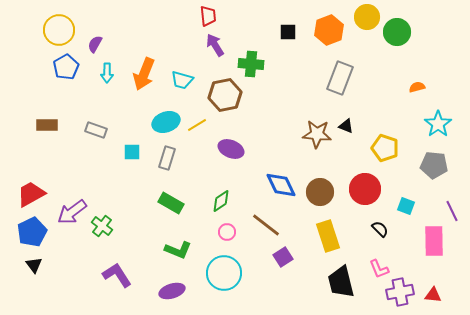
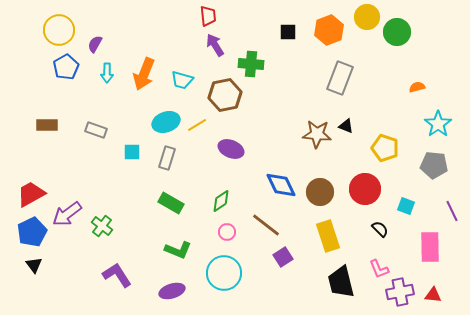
purple arrow at (72, 212): moved 5 px left, 2 px down
pink rectangle at (434, 241): moved 4 px left, 6 px down
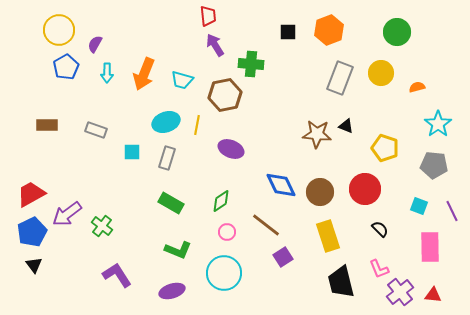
yellow circle at (367, 17): moved 14 px right, 56 px down
yellow line at (197, 125): rotated 48 degrees counterclockwise
cyan square at (406, 206): moved 13 px right
purple cross at (400, 292): rotated 28 degrees counterclockwise
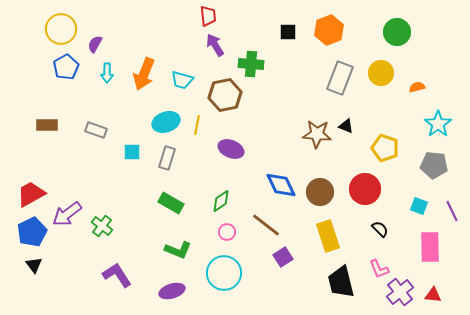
yellow circle at (59, 30): moved 2 px right, 1 px up
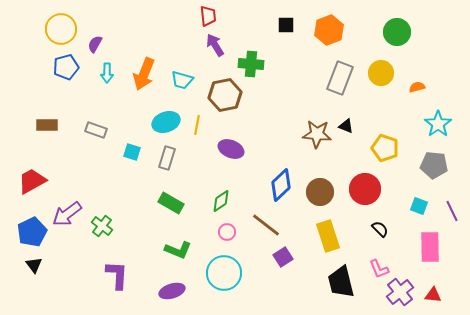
black square at (288, 32): moved 2 px left, 7 px up
blue pentagon at (66, 67): rotated 15 degrees clockwise
cyan square at (132, 152): rotated 18 degrees clockwise
blue diamond at (281, 185): rotated 72 degrees clockwise
red trapezoid at (31, 194): moved 1 px right, 13 px up
purple L-shape at (117, 275): rotated 36 degrees clockwise
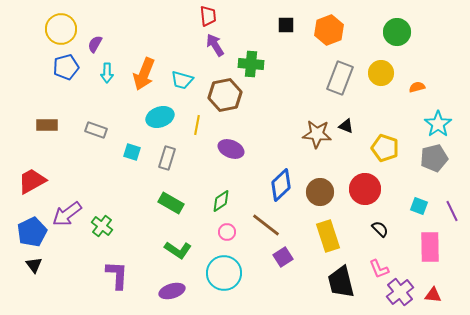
cyan ellipse at (166, 122): moved 6 px left, 5 px up
gray pentagon at (434, 165): moved 7 px up; rotated 20 degrees counterclockwise
green L-shape at (178, 250): rotated 12 degrees clockwise
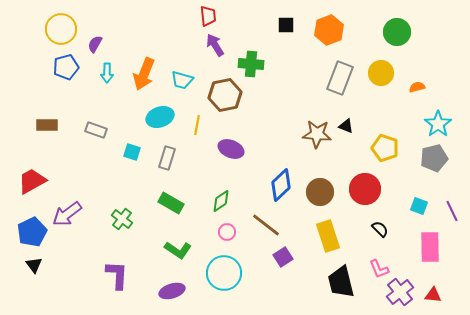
green cross at (102, 226): moved 20 px right, 7 px up
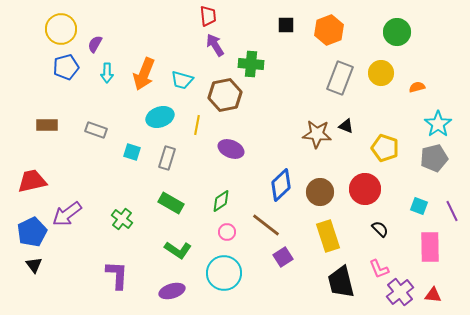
red trapezoid at (32, 181): rotated 16 degrees clockwise
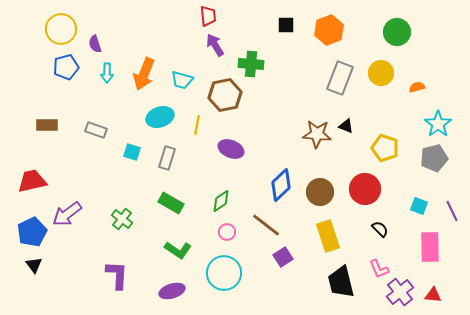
purple semicircle at (95, 44): rotated 48 degrees counterclockwise
